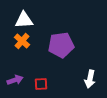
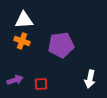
orange cross: rotated 21 degrees counterclockwise
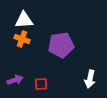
orange cross: moved 2 px up
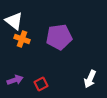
white triangle: moved 10 px left, 1 px down; rotated 42 degrees clockwise
purple pentagon: moved 2 px left, 8 px up
white arrow: rotated 12 degrees clockwise
red square: rotated 24 degrees counterclockwise
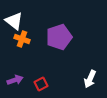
purple pentagon: rotated 10 degrees counterclockwise
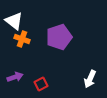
purple arrow: moved 3 px up
